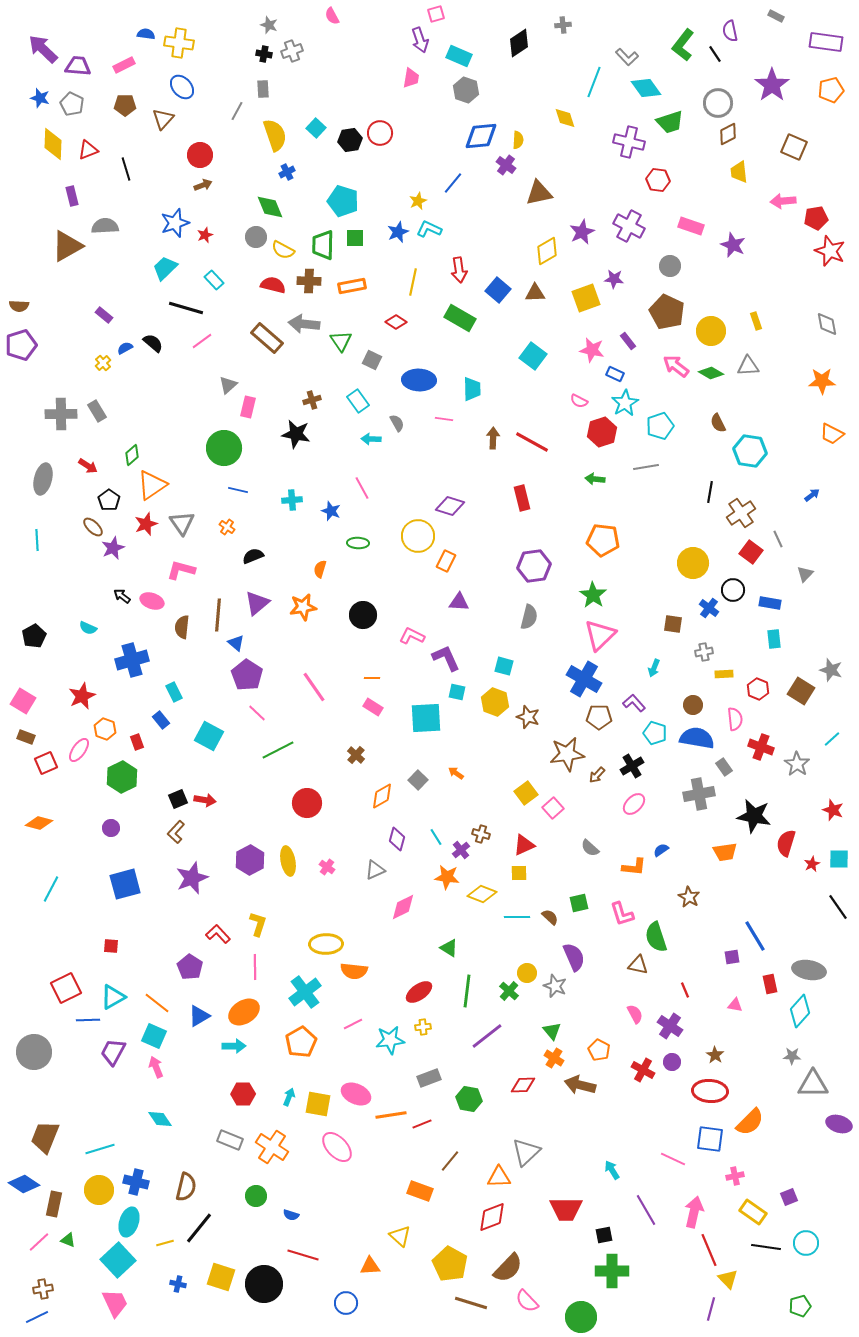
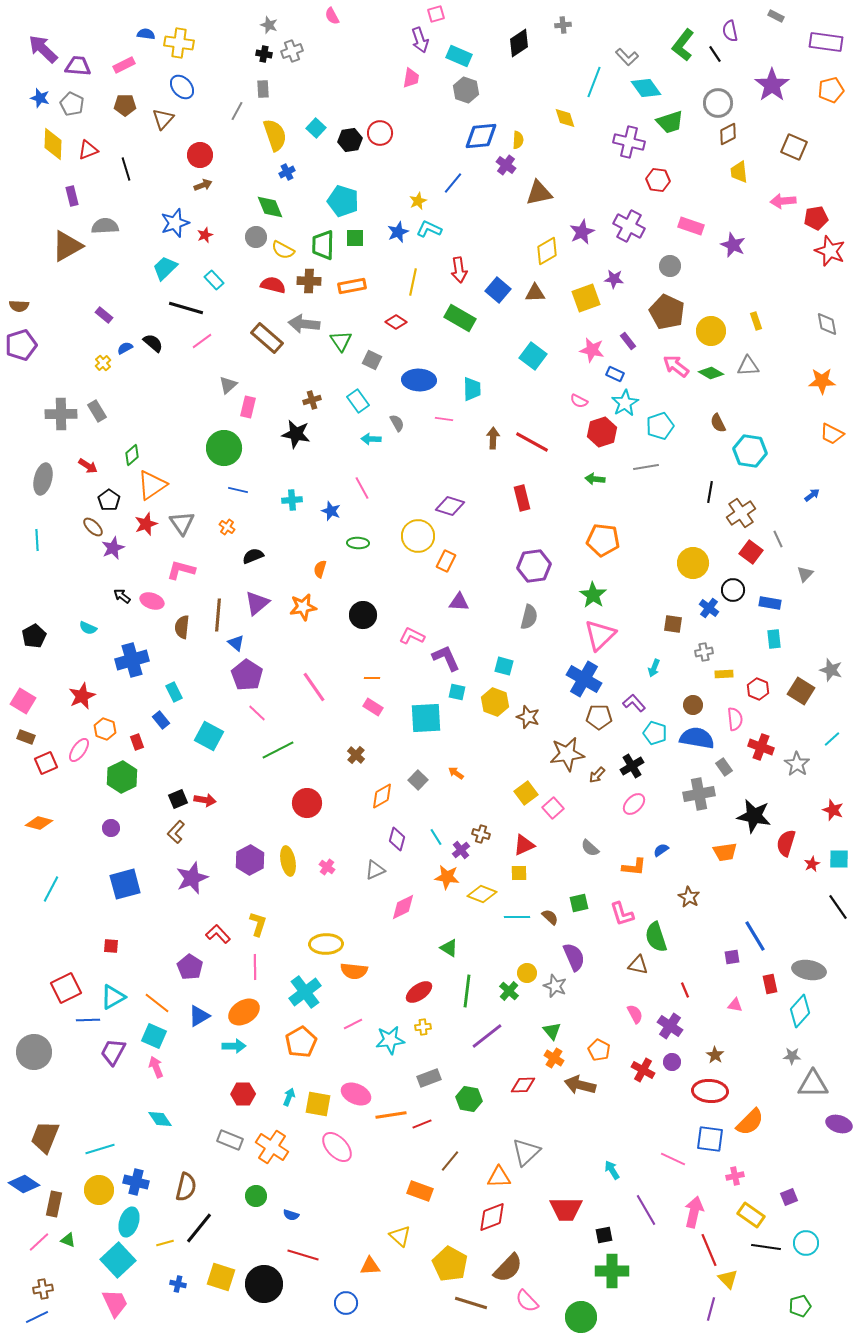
yellow rectangle at (753, 1212): moved 2 px left, 3 px down
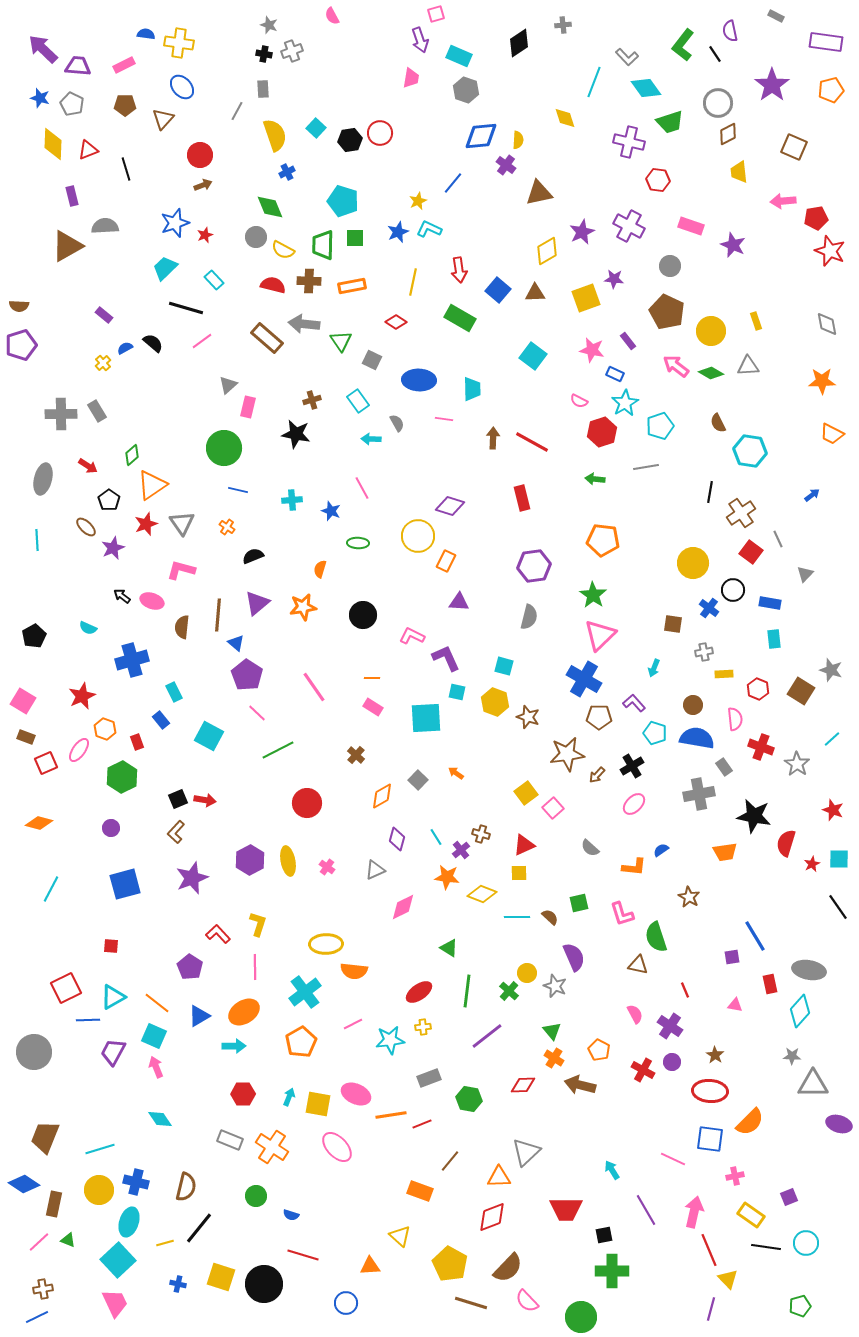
brown ellipse at (93, 527): moved 7 px left
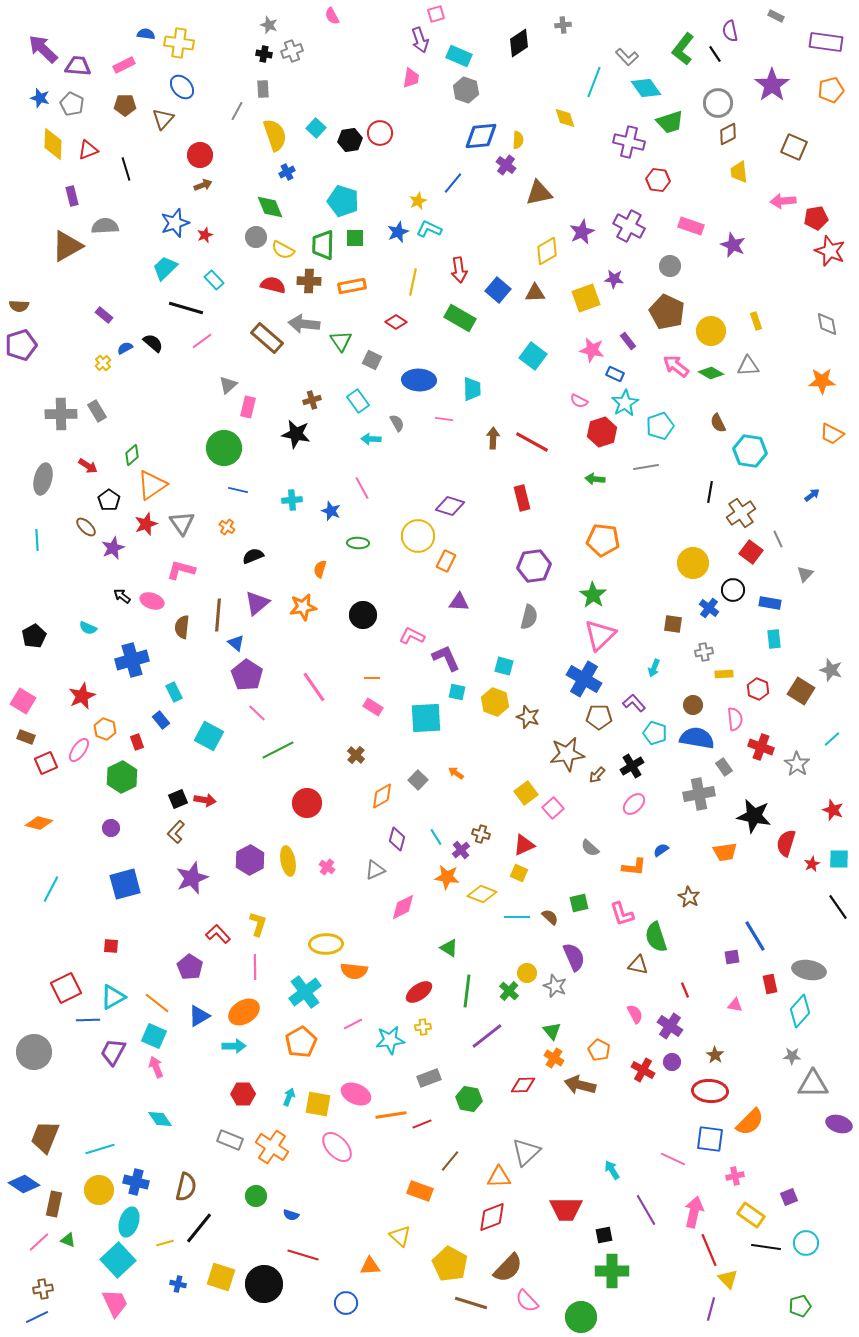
green L-shape at (683, 45): moved 4 px down
yellow square at (519, 873): rotated 24 degrees clockwise
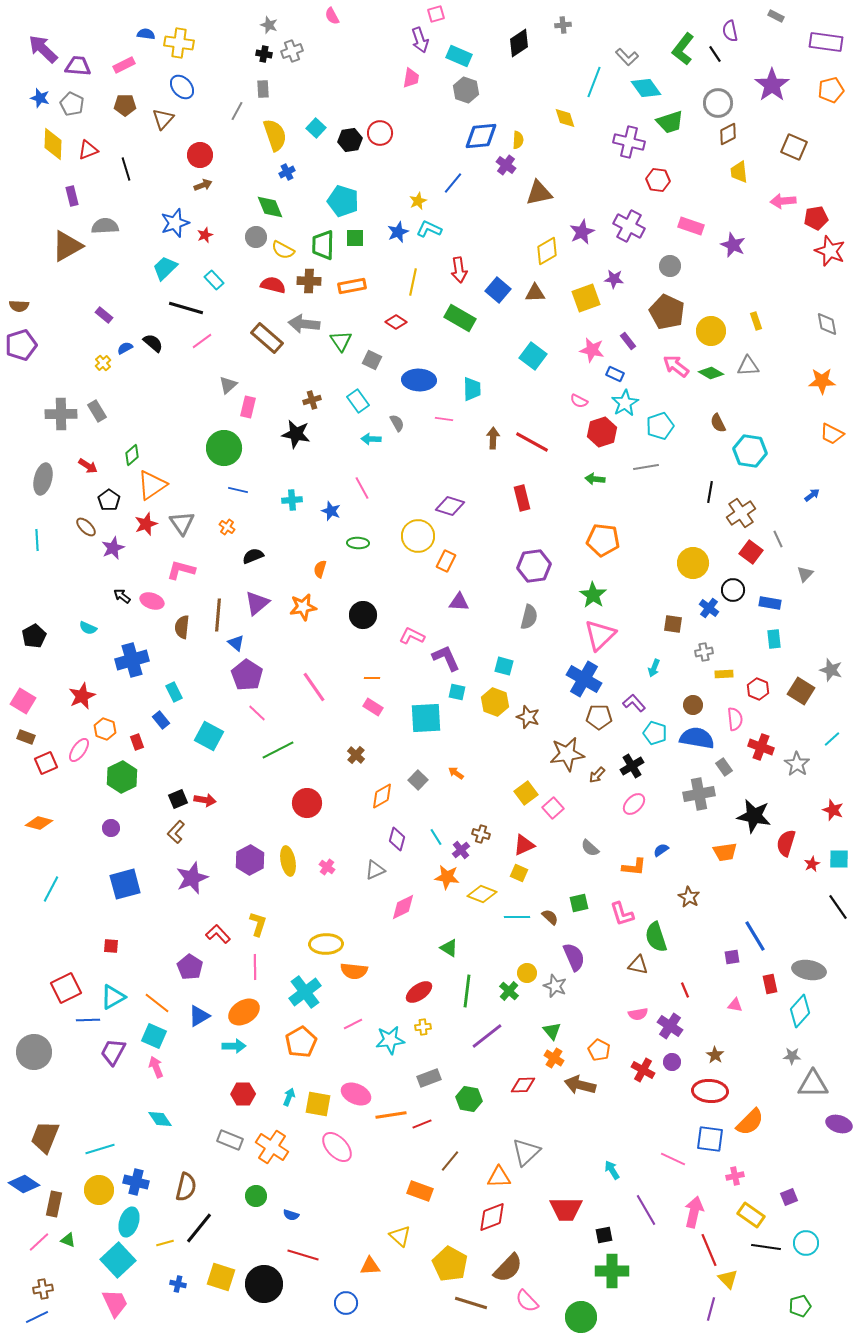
pink semicircle at (635, 1014): moved 3 px right; rotated 108 degrees clockwise
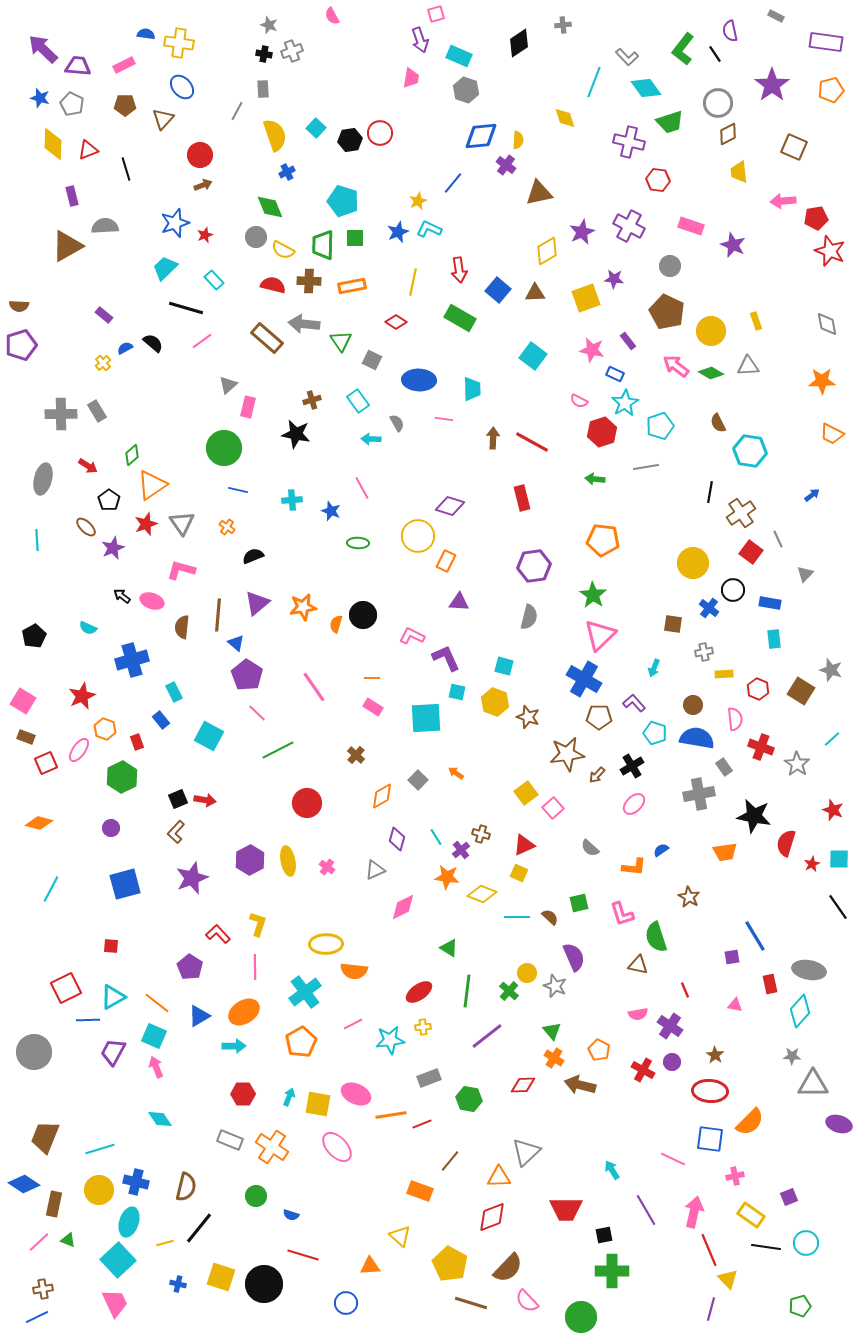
orange semicircle at (320, 569): moved 16 px right, 55 px down
